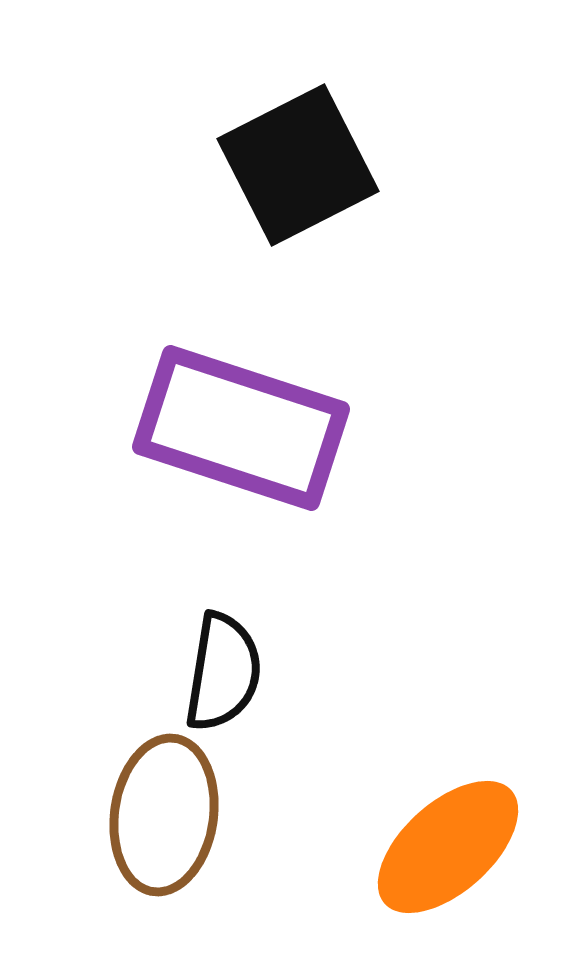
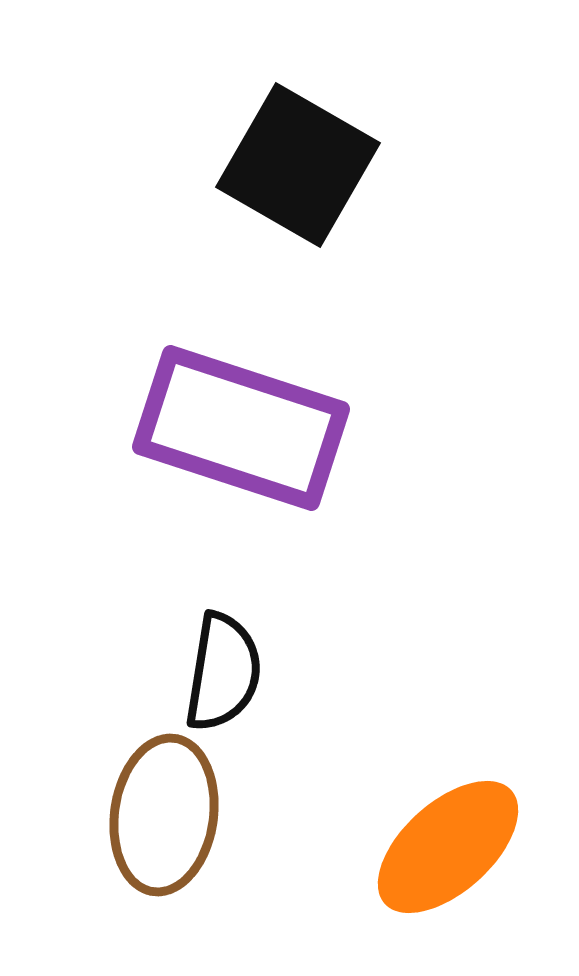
black square: rotated 33 degrees counterclockwise
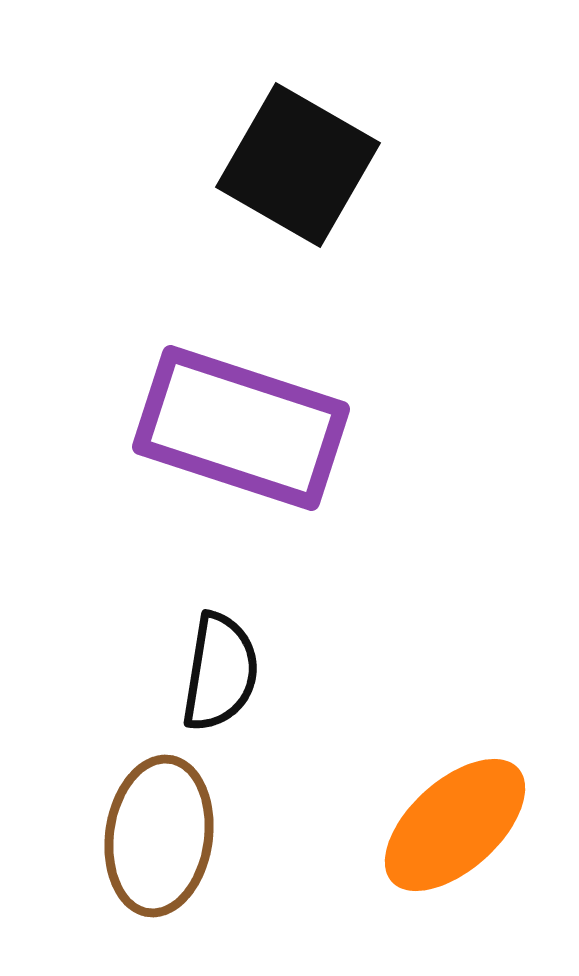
black semicircle: moved 3 px left
brown ellipse: moved 5 px left, 21 px down
orange ellipse: moved 7 px right, 22 px up
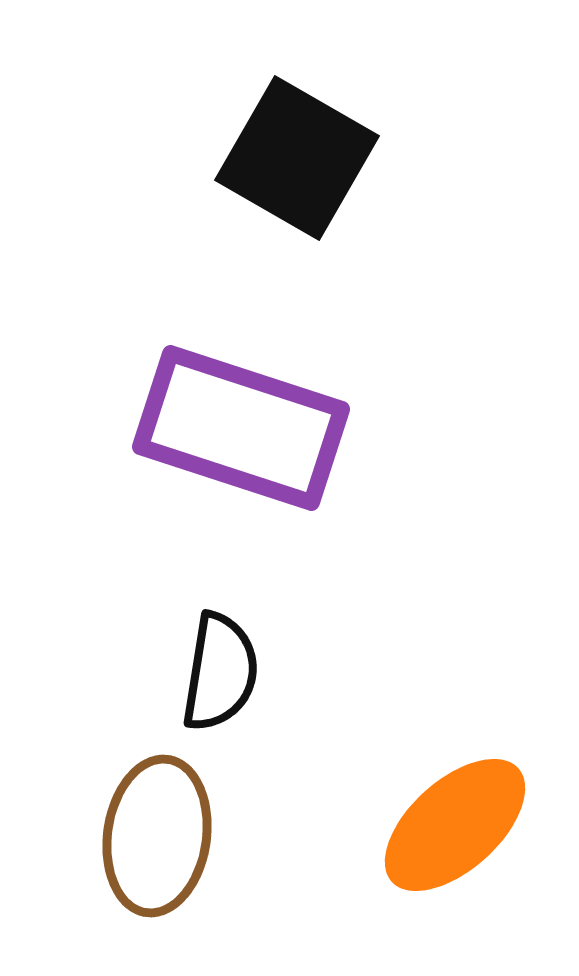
black square: moved 1 px left, 7 px up
brown ellipse: moved 2 px left
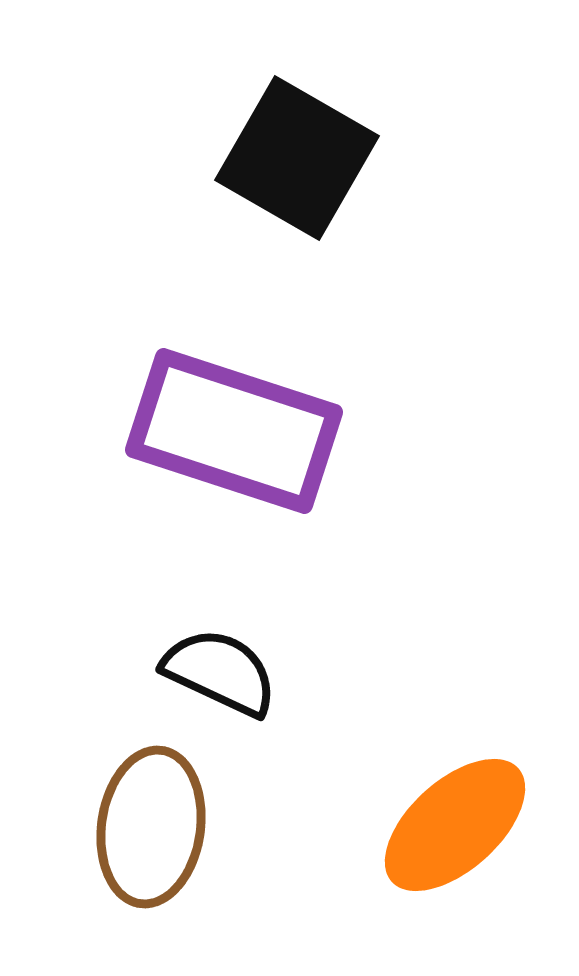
purple rectangle: moved 7 px left, 3 px down
black semicircle: rotated 74 degrees counterclockwise
brown ellipse: moved 6 px left, 9 px up
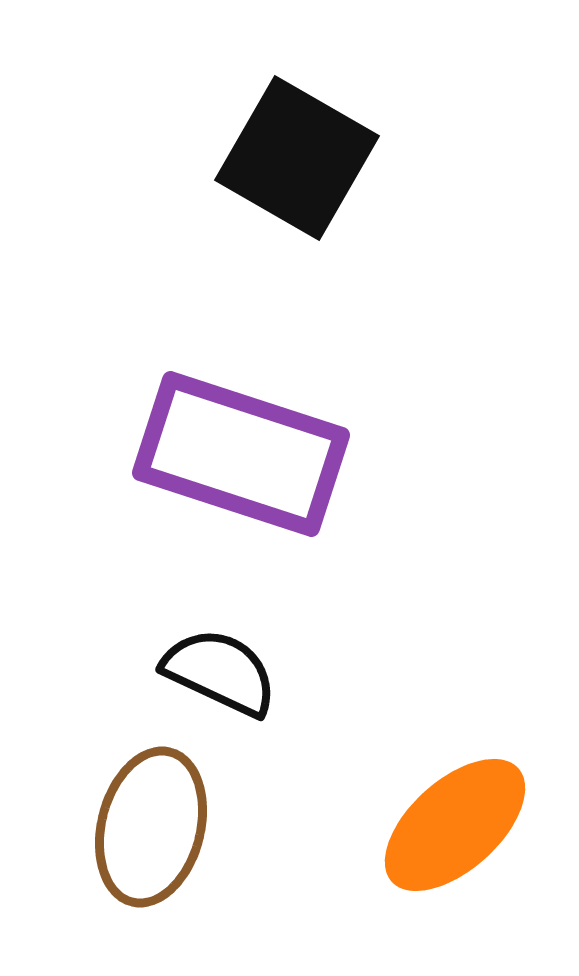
purple rectangle: moved 7 px right, 23 px down
brown ellipse: rotated 6 degrees clockwise
